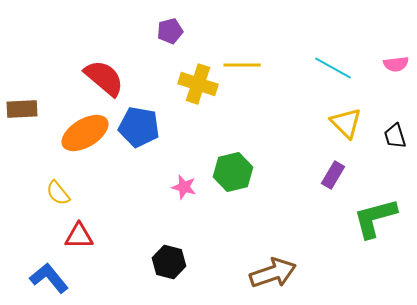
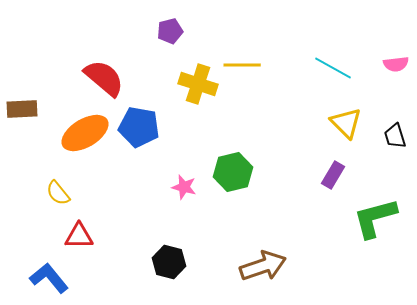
brown arrow: moved 10 px left, 7 px up
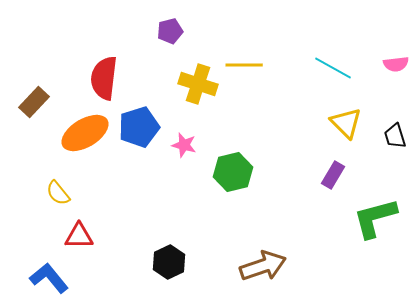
yellow line: moved 2 px right
red semicircle: rotated 123 degrees counterclockwise
brown rectangle: moved 12 px right, 7 px up; rotated 44 degrees counterclockwise
blue pentagon: rotated 27 degrees counterclockwise
pink star: moved 42 px up
black hexagon: rotated 20 degrees clockwise
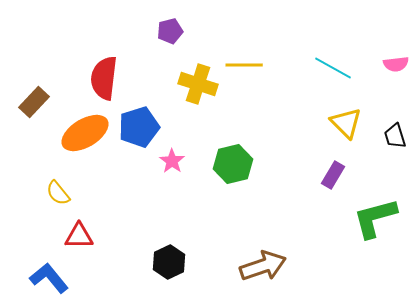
pink star: moved 12 px left, 16 px down; rotated 20 degrees clockwise
green hexagon: moved 8 px up
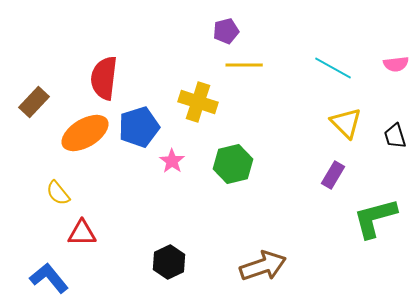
purple pentagon: moved 56 px right
yellow cross: moved 18 px down
red triangle: moved 3 px right, 3 px up
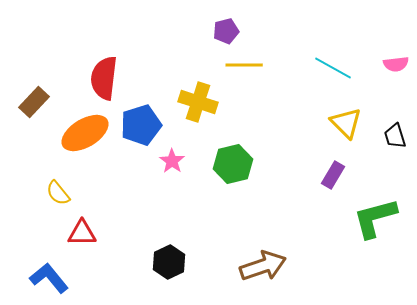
blue pentagon: moved 2 px right, 2 px up
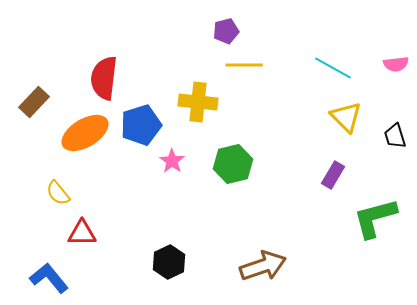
yellow cross: rotated 12 degrees counterclockwise
yellow triangle: moved 6 px up
